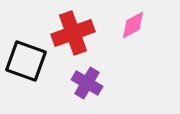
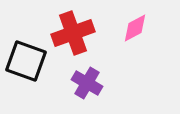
pink diamond: moved 2 px right, 3 px down
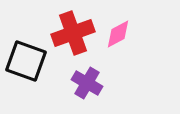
pink diamond: moved 17 px left, 6 px down
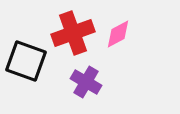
purple cross: moved 1 px left, 1 px up
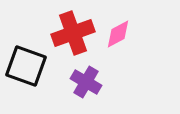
black square: moved 5 px down
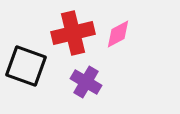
red cross: rotated 6 degrees clockwise
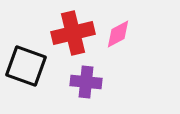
purple cross: rotated 24 degrees counterclockwise
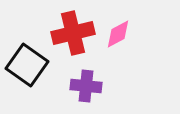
black square: moved 1 px right, 1 px up; rotated 15 degrees clockwise
purple cross: moved 4 px down
